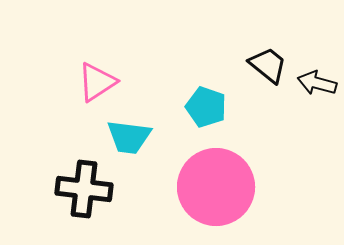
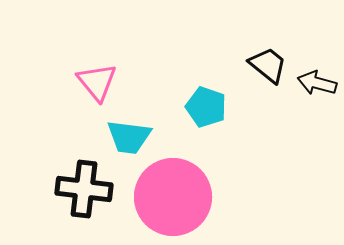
pink triangle: rotated 36 degrees counterclockwise
pink circle: moved 43 px left, 10 px down
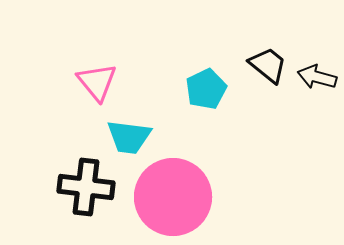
black arrow: moved 6 px up
cyan pentagon: moved 18 px up; rotated 27 degrees clockwise
black cross: moved 2 px right, 2 px up
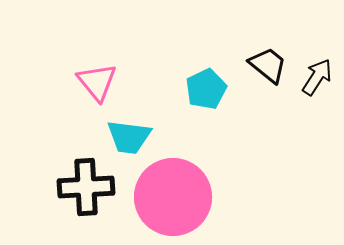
black arrow: rotated 108 degrees clockwise
black cross: rotated 10 degrees counterclockwise
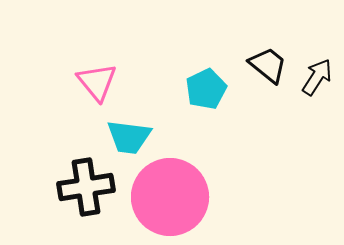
black cross: rotated 6 degrees counterclockwise
pink circle: moved 3 px left
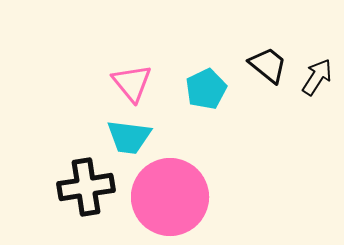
pink triangle: moved 35 px right, 1 px down
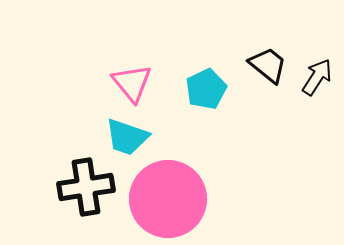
cyan trapezoid: moved 2 px left; rotated 12 degrees clockwise
pink circle: moved 2 px left, 2 px down
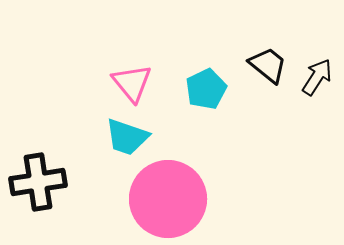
black cross: moved 48 px left, 5 px up
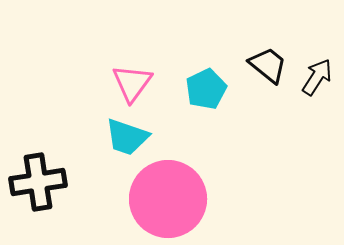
pink triangle: rotated 15 degrees clockwise
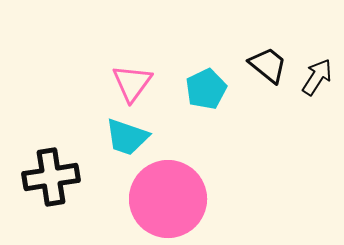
black cross: moved 13 px right, 5 px up
